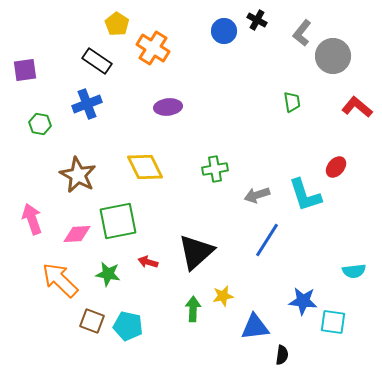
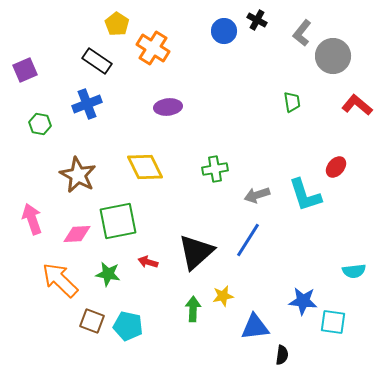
purple square: rotated 15 degrees counterclockwise
red L-shape: moved 2 px up
blue line: moved 19 px left
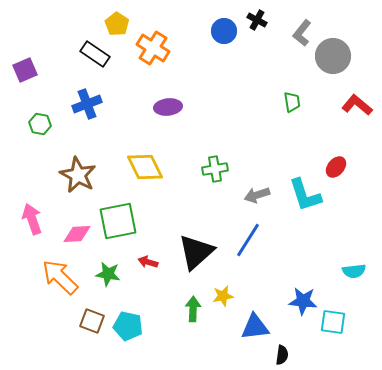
black rectangle: moved 2 px left, 7 px up
orange arrow: moved 3 px up
